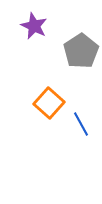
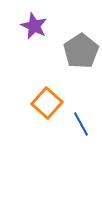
orange square: moved 2 px left
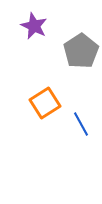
orange square: moved 2 px left; rotated 16 degrees clockwise
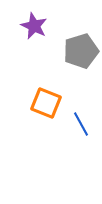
gray pentagon: rotated 16 degrees clockwise
orange square: moved 1 px right; rotated 36 degrees counterclockwise
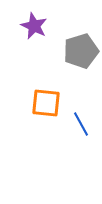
orange square: rotated 16 degrees counterclockwise
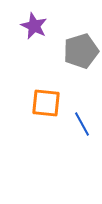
blue line: moved 1 px right
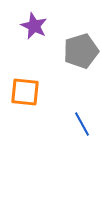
orange square: moved 21 px left, 11 px up
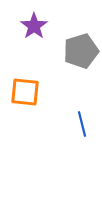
purple star: rotated 12 degrees clockwise
blue line: rotated 15 degrees clockwise
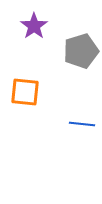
blue line: rotated 70 degrees counterclockwise
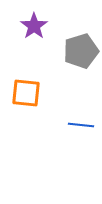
orange square: moved 1 px right, 1 px down
blue line: moved 1 px left, 1 px down
